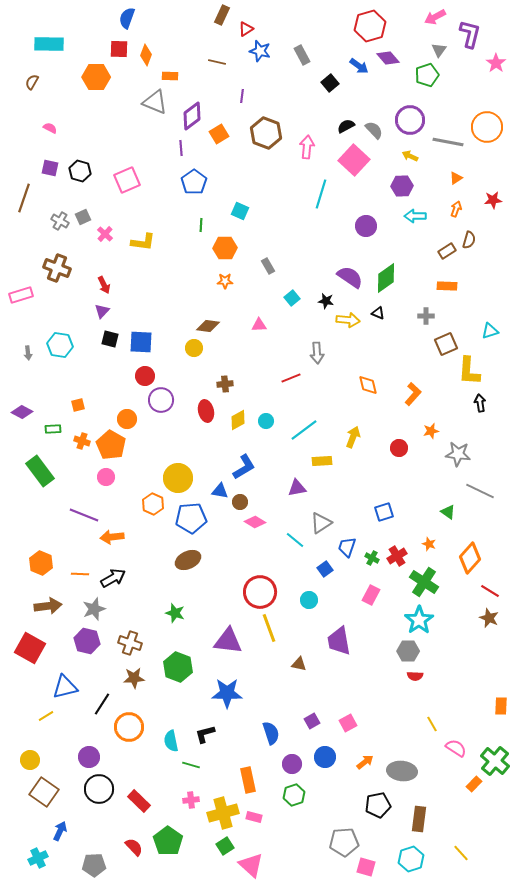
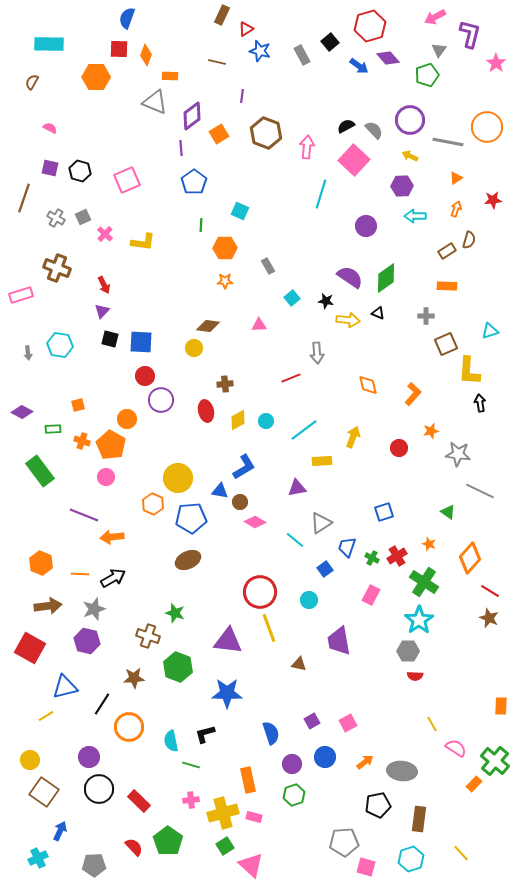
black square at (330, 83): moved 41 px up
gray cross at (60, 221): moved 4 px left, 3 px up
brown cross at (130, 643): moved 18 px right, 7 px up
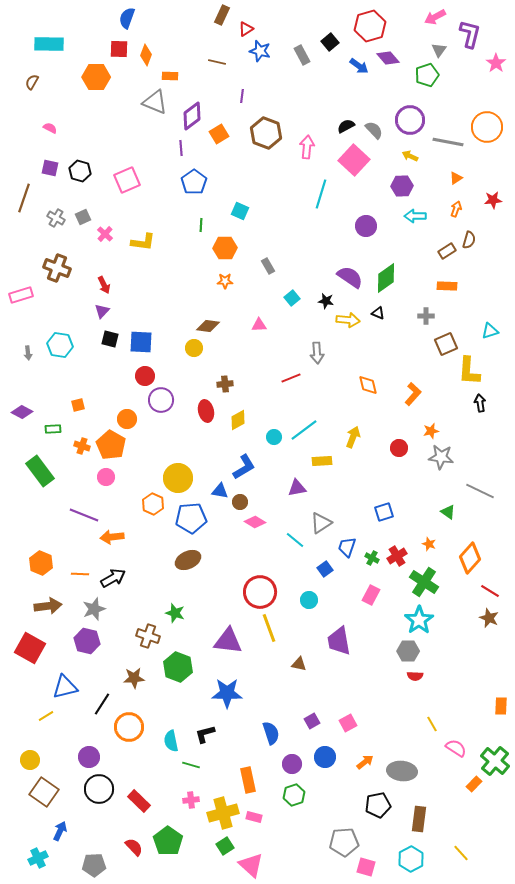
cyan circle at (266, 421): moved 8 px right, 16 px down
orange cross at (82, 441): moved 5 px down
gray star at (458, 454): moved 17 px left, 3 px down
cyan hexagon at (411, 859): rotated 10 degrees counterclockwise
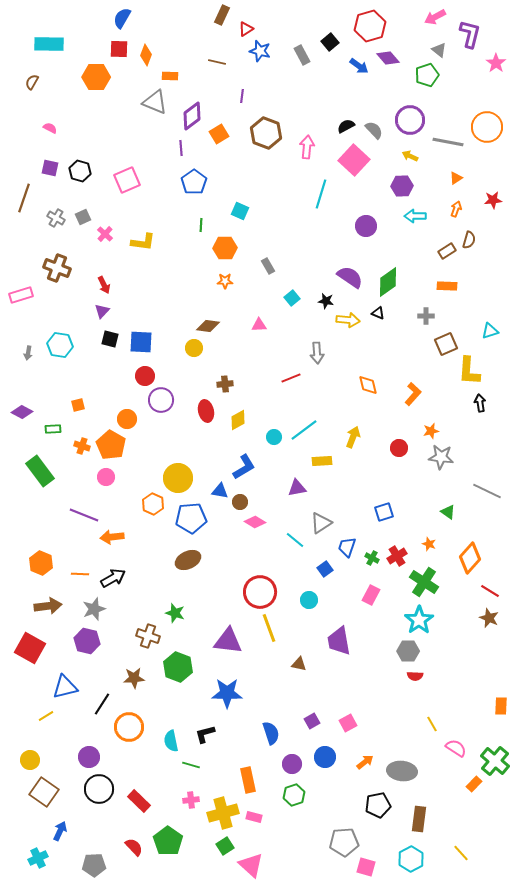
blue semicircle at (127, 18): moved 5 px left; rotated 10 degrees clockwise
gray triangle at (439, 50): rotated 28 degrees counterclockwise
green diamond at (386, 278): moved 2 px right, 4 px down
gray arrow at (28, 353): rotated 16 degrees clockwise
gray line at (480, 491): moved 7 px right
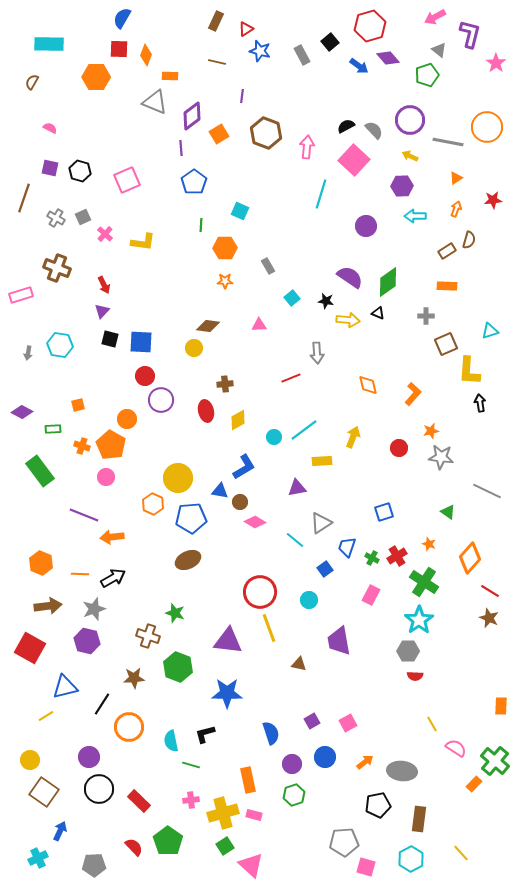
brown rectangle at (222, 15): moved 6 px left, 6 px down
pink rectangle at (254, 817): moved 2 px up
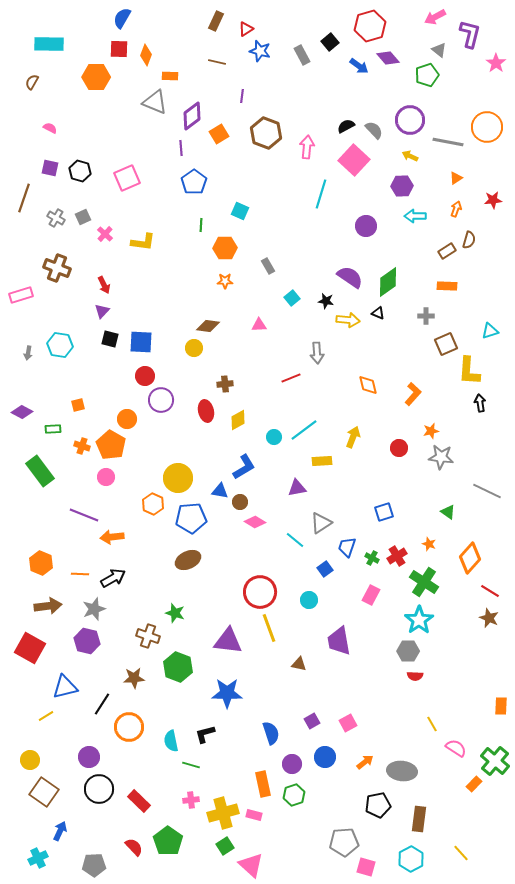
pink square at (127, 180): moved 2 px up
orange rectangle at (248, 780): moved 15 px right, 4 px down
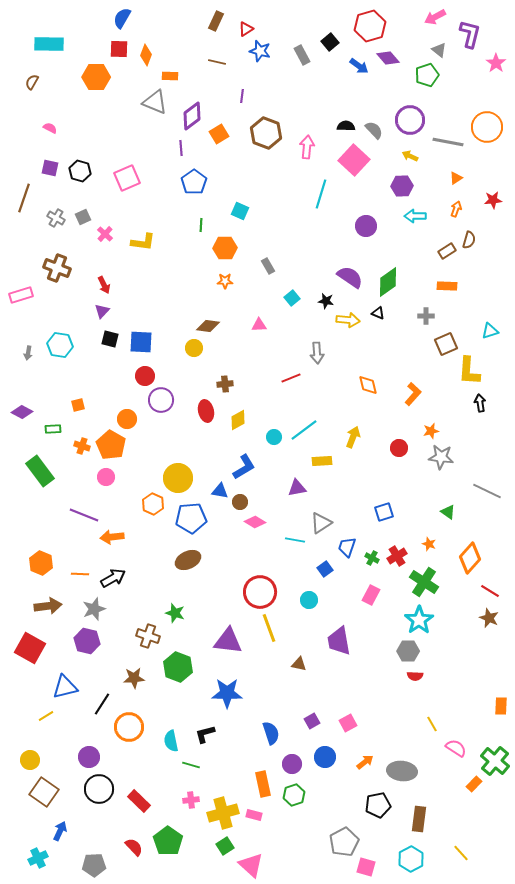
black semicircle at (346, 126): rotated 30 degrees clockwise
cyan line at (295, 540): rotated 30 degrees counterclockwise
gray pentagon at (344, 842): rotated 24 degrees counterclockwise
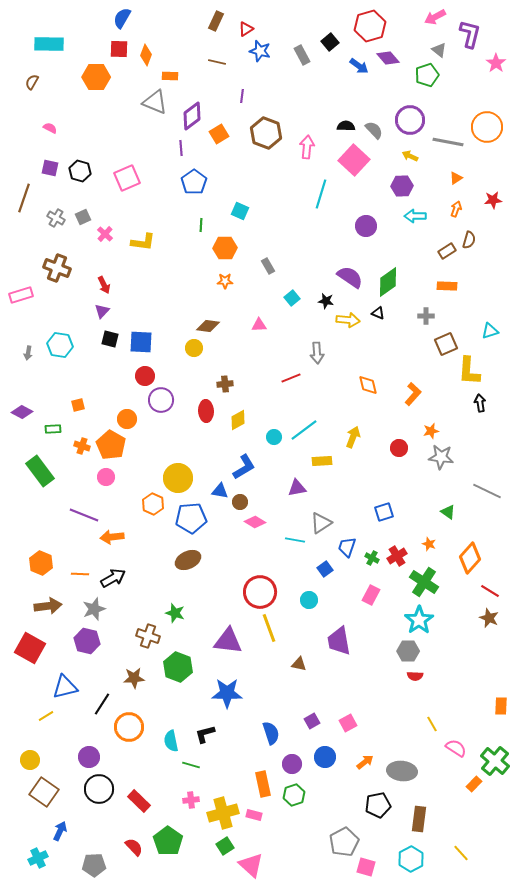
red ellipse at (206, 411): rotated 10 degrees clockwise
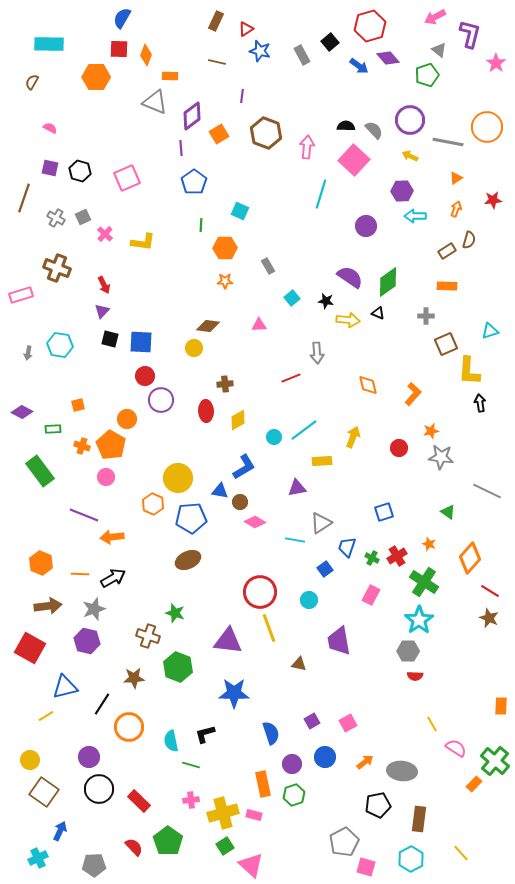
purple hexagon at (402, 186): moved 5 px down
blue star at (227, 693): moved 7 px right
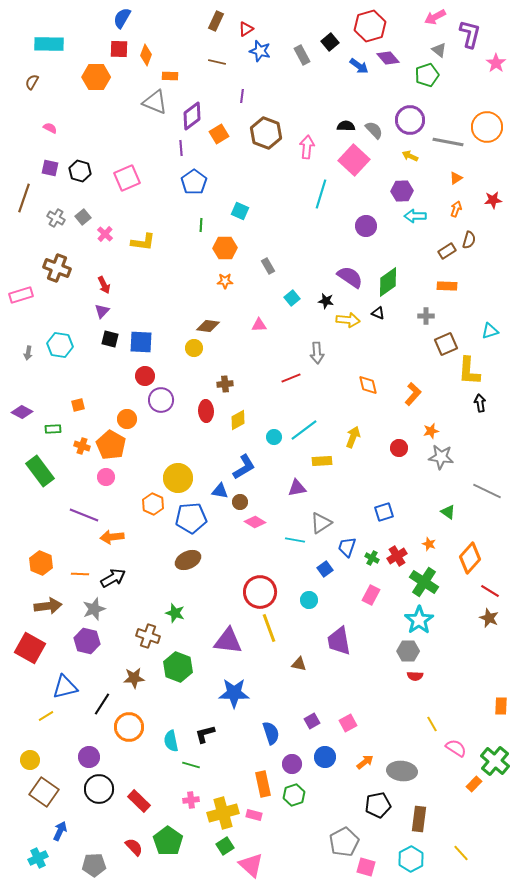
gray square at (83, 217): rotated 14 degrees counterclockwise
